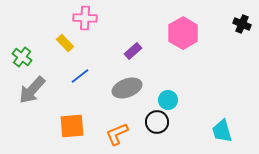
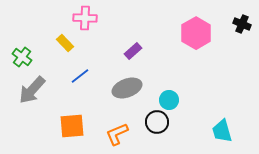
pink hexagon: moved 13 px right
cyan circle: moved 1 px right
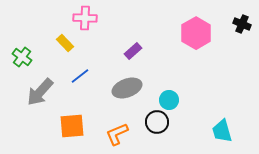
gray arrow: moved 8 px right, 2 px down
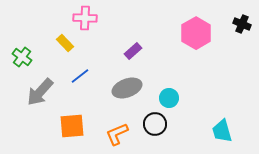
cyan circle: moved 2 px up
black circle: moved 2 px left, 2 px down
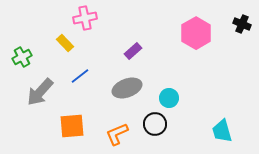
pink cross: rotated 15 degrees counterclockwise
green cross: rotated 24 degrees clockwise
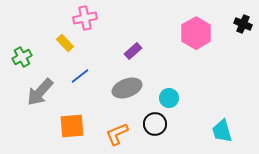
black cross: moved 1 px right
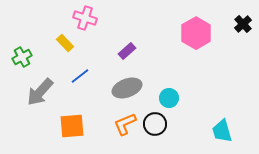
pink cross: rotated 30 degrees clockwise
black cross: rotated 24 degrees clockwise
purple rectangle: moved 6 px left
orange L-shape: moved 8 px right, 10 px up
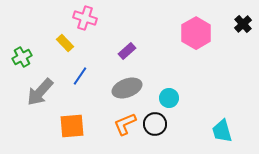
blue line: rotated 18 degrees counterclockwise
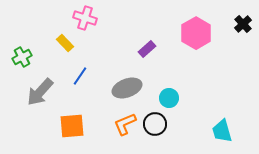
purple rectangle: moved 20 px right, 2 px up
